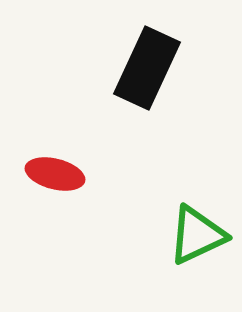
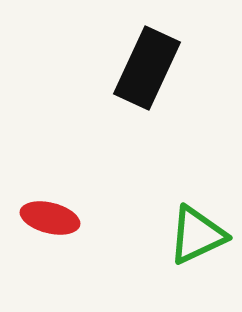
red ellipse: moved 5 px left, 44 px down
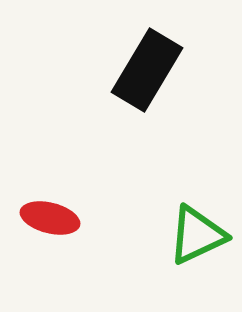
black rectangle: moved 2 px down; rotated 6 degrees clockwise
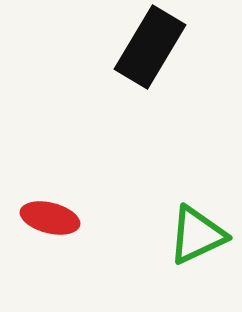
black rectangle: moved 3 px right, 23 px up
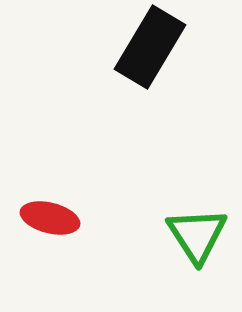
green triangle: rotated 38 degrees counterclockwise
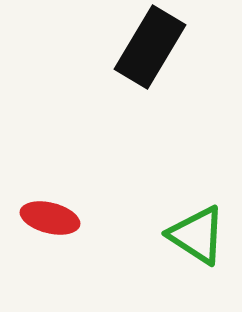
green triangle: rotated 24 degrees counterclockwise
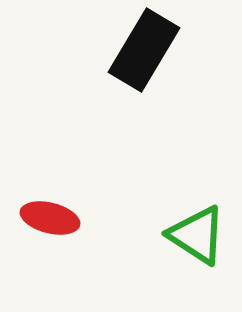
black rectangle: moved 6 px left, 3 px down
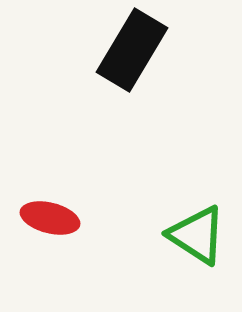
black rectangle: moved 12 px left
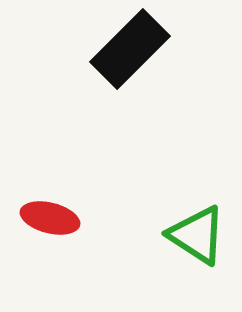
black rectangle: moved 2 px left, 1 px up; rotated 14 degrees clockwise
